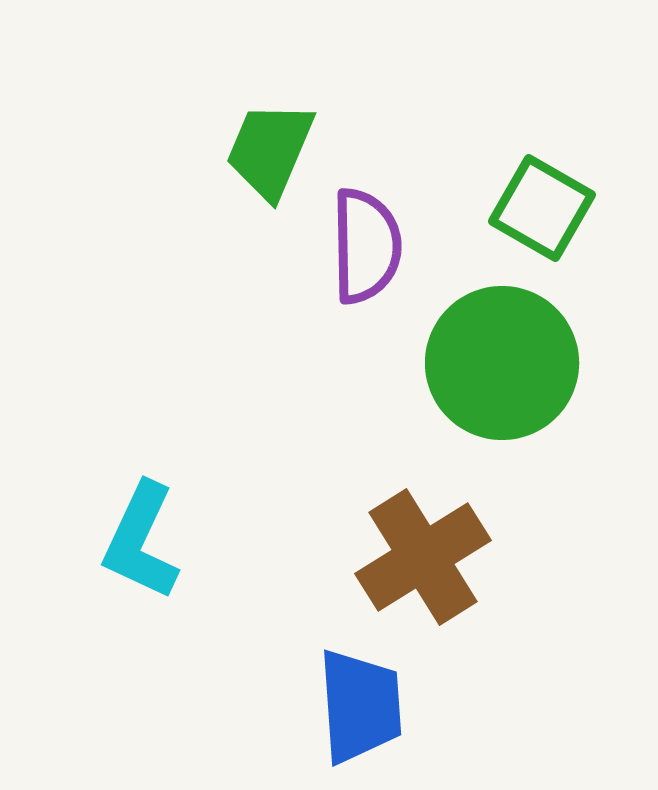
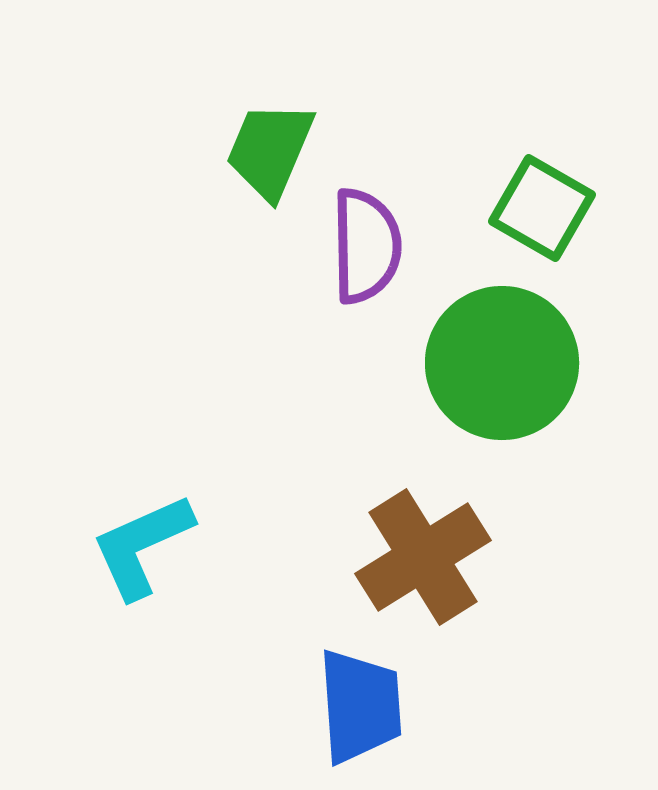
cyan L-shape: moved 1 px right, 5 px down; rotated 41 degrees clockwise
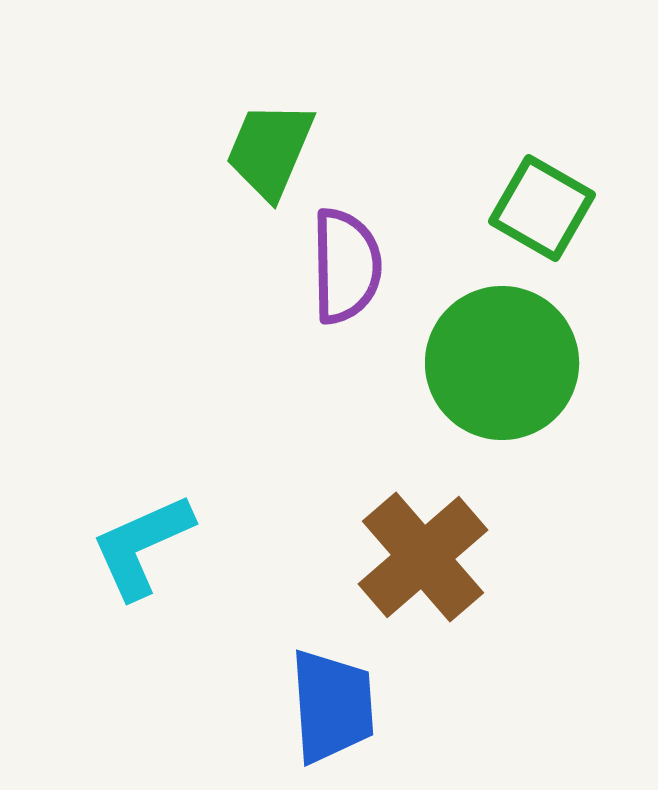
purple semicircle: moved 20 px left, 20 px down
brown cross: rotated 9 degrees counterclockwise
blue trapezoid: moved 28 px left
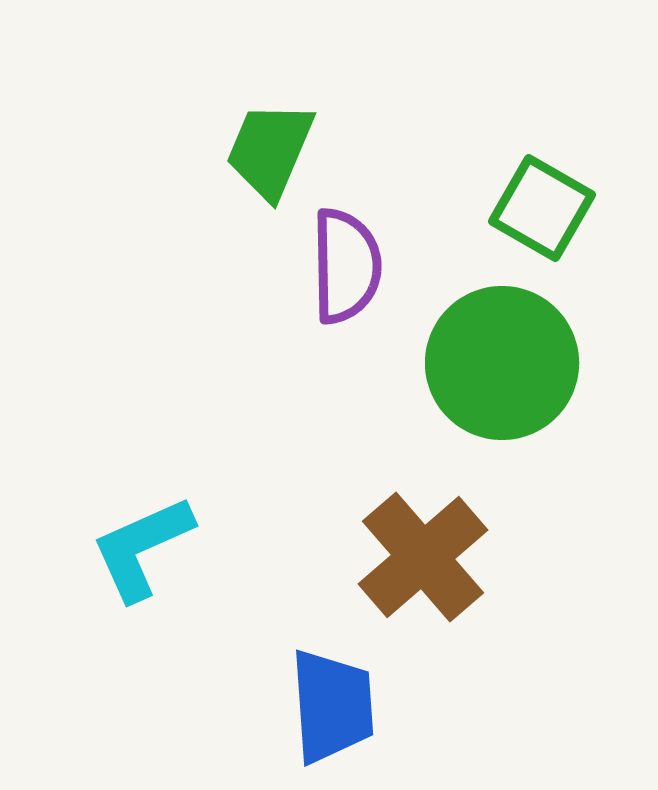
cyan L-shape: moved 2 px down
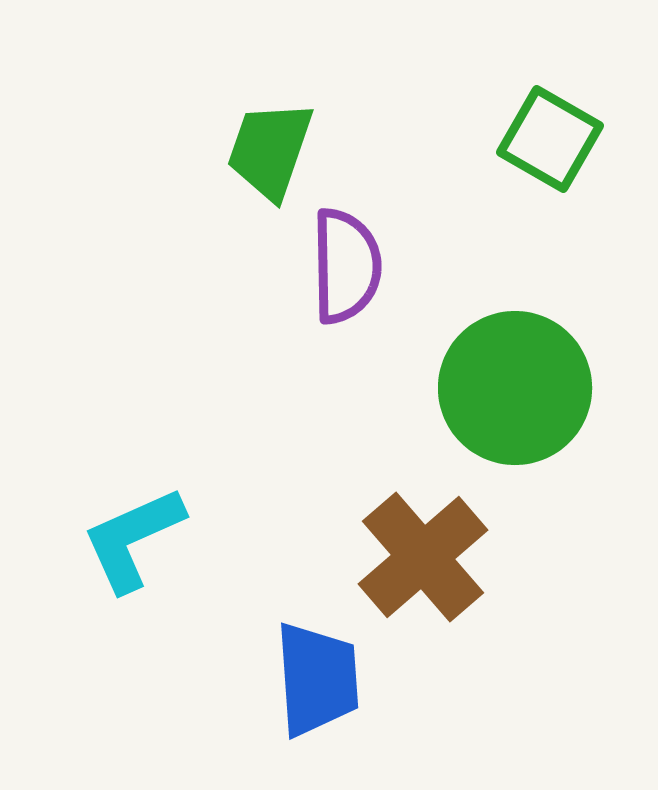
green trapezoid: rotated 4 degrees counterclockwise
green square: moved 8 px right, 69 px up
green circle: moved 13 px right, 25 px down
cyan L-shape: moved 9 px left, 9 px up
blue trapezoid: moved 15 px left, 27 px up
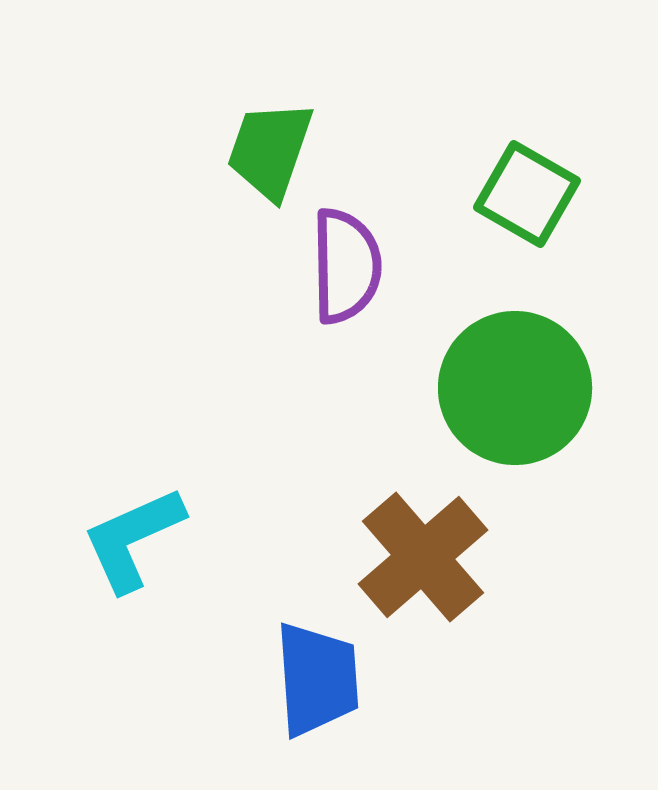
green square: moved 23 px left, 55 px down
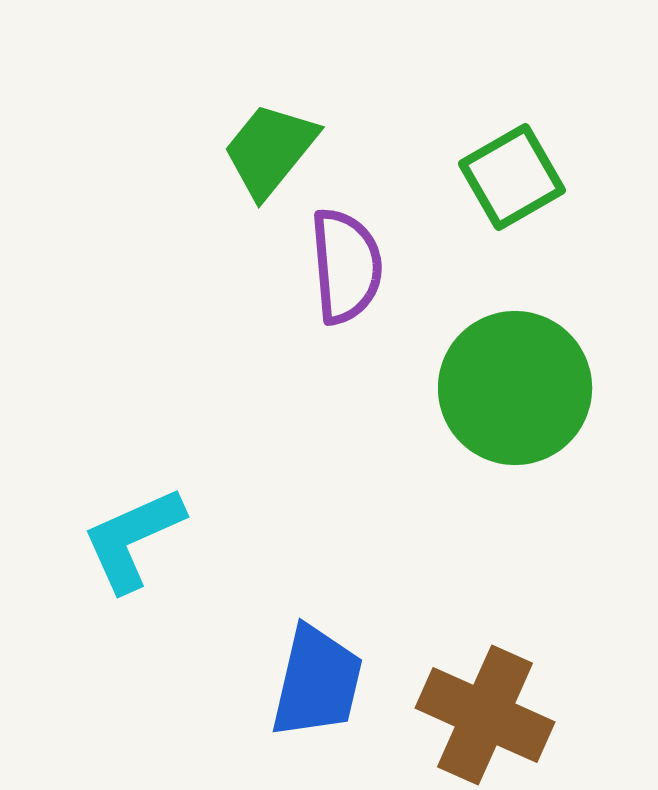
green trapezoid: rotated 20 degrees clockwise
green square: moved 15 px left, 17 px up; rotated 30 degrees clockwise
purple semicircle: rotated 4 degrees counterclockwise
brown cross: moved 62 px right, 158 px down; rotated 25 degrees counterclockwise
blue trapezoid: moved 3 px down; rotated 17 degrees clockwise
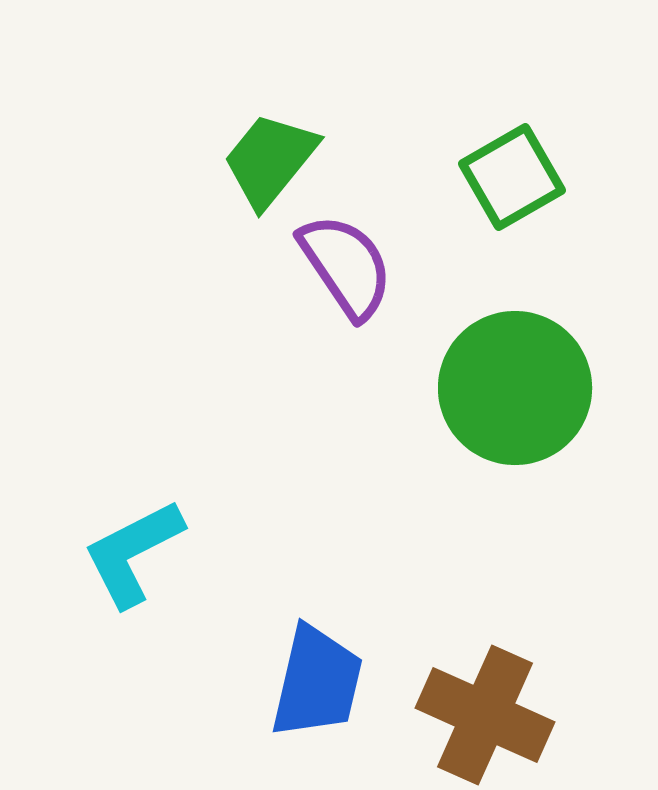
green trapezoid: moved 10 px down
purple semicircle: rotated 29 degrees counterclockwise
cyan L-shape: moved 14 px down; rotated 3 degrees counterclockwise
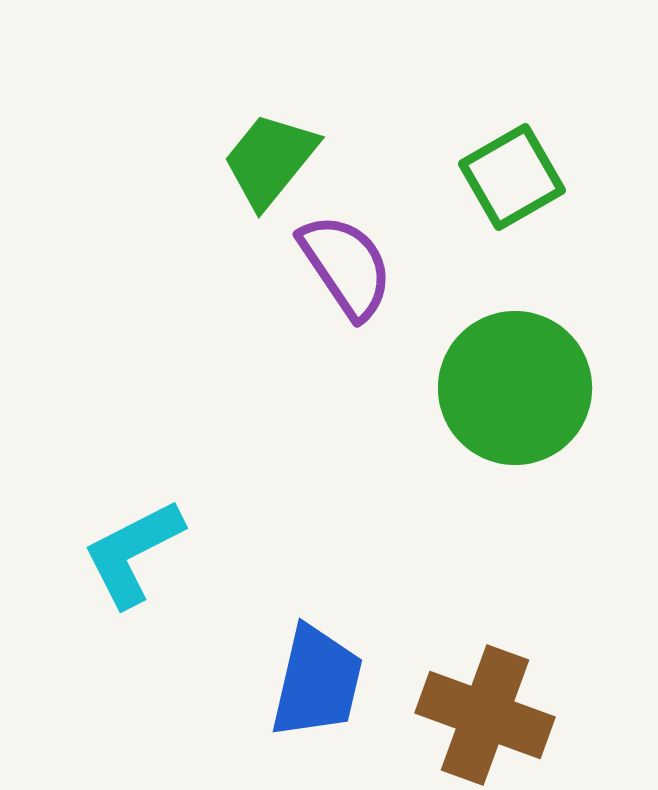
brown cross: rotated 4 degrees counterclockwise
